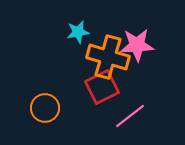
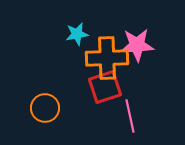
cyan star: moved 1 px left, 2 px down
orange cross: moved 1 px left, 1 px down; rotated 18 degrees counterclockwise
red square: moved 3 px right; rotated 8 degrees clockwise
pink line: rotated 64 degrees counterclockwise
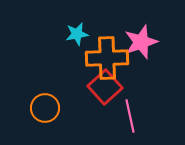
pink star: moved 4 px right, 3 px up; rotated 16 degrees counterclockwise
red square: rotated 24 degrees counterclockwise
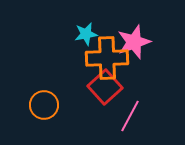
cyan star: moved 9 px right
pink star: moved 7 px left
orange circle: moved 1 px left, 3 px up
pink line: rotated 40 degrees clockwise
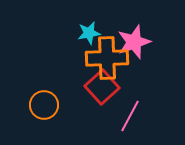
cyan star: moved 3 px right, 1 px up
red square: moved 3 px left
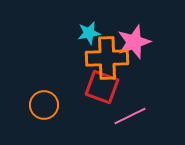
red square: rotated 28 degrees counterclockwise
pink line: rotated 36 degrees clockwise
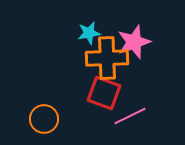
red square: moved 2 px right, 6 px down
orange circle: moved 14 px down
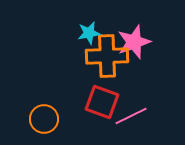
orange cross: moved 2 px up
red square: moved 2 px left, 9 px down
pink line: moved 1 px right
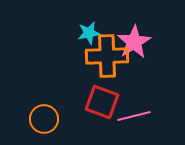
pink star: rotated 12 degrees counterclockwise
pink line: moved 3 px right; rotated 12 degrees clockwise
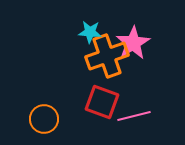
cyan star: moved 1 px right, 1 px up; rotated 15 degrees clockwise
pink star: moved 1 px left, 1 px down
orange cross: rotated 18 degrees counterclockwise
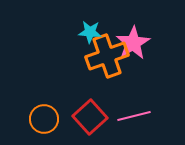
red square: moved 12 px left, 15 px down; rotated 28 degrees clockwise
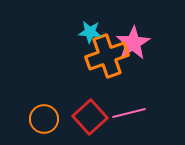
pink line: moved 5 px left, 3 px up
